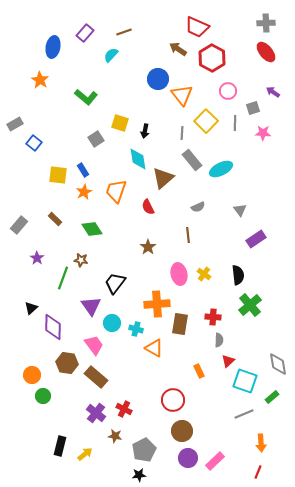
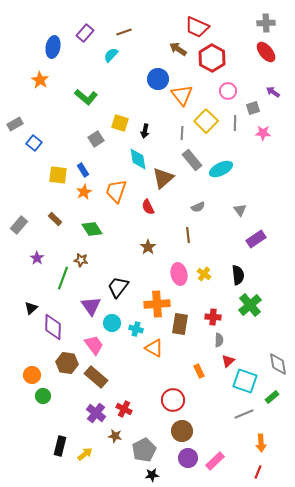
black trapezoid at (115, 283): moved 3 px right, 4 px down
black star at (139, 475): moved 13 px right
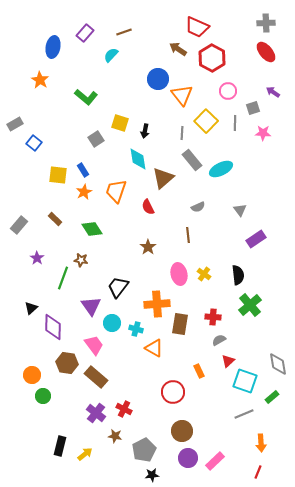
gray semicircle at (219, 340): rotated 120 degrees counterclockwise
red circle at (173, 400): moved 8 px up
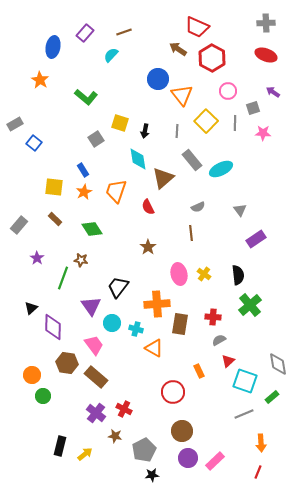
red ellipse at (266, 52): moved 3 px down; rotated 30 degrees counterclockwise
gray line at (182, 133): moved 5 px left, 2 px up
yellow square at (58, 175): moved 4 px left, 12 px down
brown line at (188, 235): moved 3 px right, 2 px up
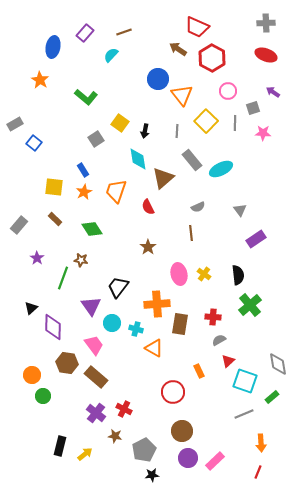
yellow square at (120, 123): rotated 18 degrees clockwise
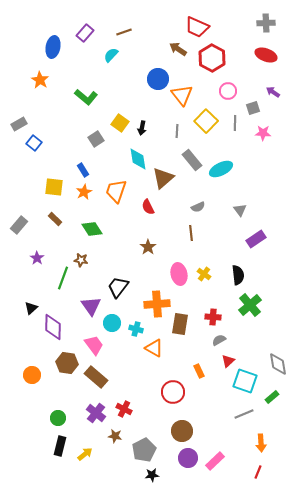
gray rectangle at (15, 124): moved 4 px right
black arrow at (145, 131): moved 3 px left, 3 px up
green circle at (43, 396): moved 15 px right, 22 px down
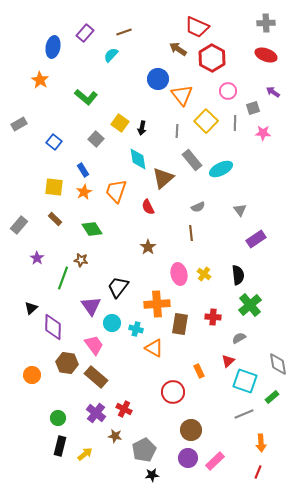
gray square at (96, 139): rotated 14 degrees counterclockwise
blue square at (34, 143): moved 20 px right, 1 px up
gray semicircle at (219, 340): moved 20 px right, 2 px up
brown circle at (182, 431): moved 9 px right, 1 px up
